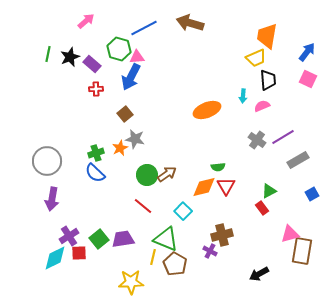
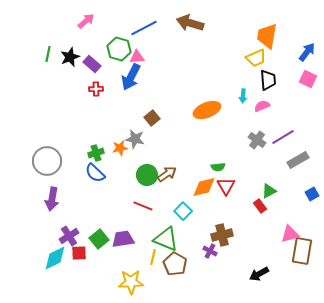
brown square at (125, 114): moved 27 px right, 4 px down
orange star at (120, 148): rotated 14 degrees clockwise
red line at (143, 206): rotated 18 degrees counterclockwise
red rectangle at (262, 208): moved 2 px left, 2 px up
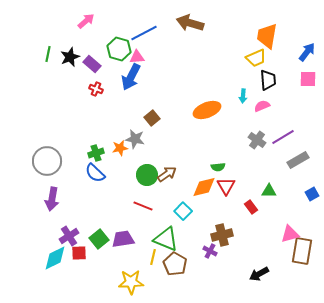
blue line at (144, 28): moved 5 px down
pink square at (308, 79): rotated 24 degrees counterclockwise
red cross at (96, 89): rotated 24 degrees clockwise
green triangle at (269, 191): rotated 28 degrees clockwise
red rectangle at (260, 206): moved 9 px left, 1 px down
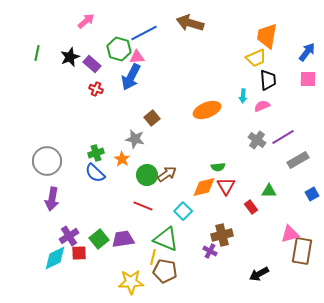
green line at (48, 54): moved 11 px left, 1 px up
orange star at (120, 148): moved 2 px right, 11 px down; rotated 28 degrees counterclockwise
brown pentagon at (175, 264): moved 10 px left, 7 px down; rotated 20 degrees counterclockwise
